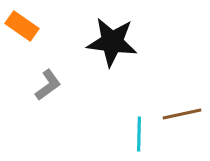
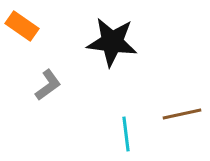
cyan line: moved 13 px left; rotated 8 degrees counterclockwise
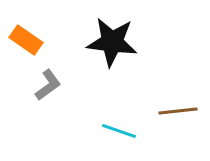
orange rectangle: moved 4 px right, 14 px down
brown line: moved 4 px left, 3 px up; rotated 6 degrees clockwise
cyan line: moved 7 px left, 3 px up; rotated 64 degrees counterclockwise
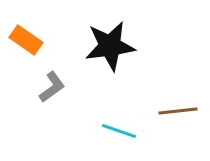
black star: moved 2 px left, 4 px down; rotated 15 degrees counterclockwise
gray L-shape: moved 4 px right, 2 px down
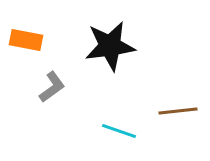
orange rectangle: rotated 24 degrees counterclockwise
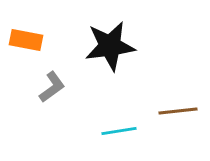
cyan line: rotated 28 degrees counterclockwise
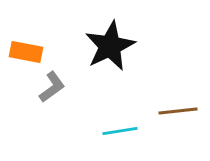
orange rectangle: moved 12 px down
black star: rotated 18 degrees counterclockwise
cyan line: moved 1 px right
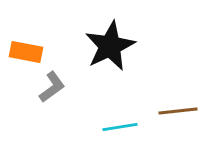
cyan line: moved 4 px up
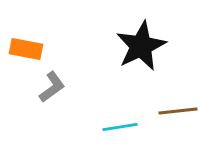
black star: moved 31 px right
orange rectangle: moved 3 px up
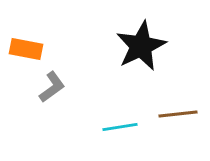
brown line: moved 3 px down
